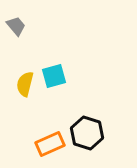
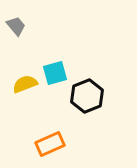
cyan square: moved 1 px right, 3 px up
yellow semicircle: rotated 55 degrees clockwise
black hexagon: moved 37 px up; rotated 20 degrees clockwise
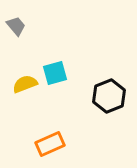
black hexagon: moved 22 px right
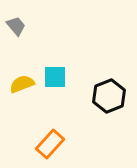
cyan square: moved 4 px down; rotated 15 degrees clockwise
yellow semicircle: moved 3 px left
orange rectangle: rotated 24 degrees counterclockwise
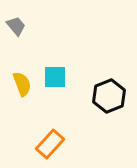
yellow semicircle: rotated 90 degrees clockwise
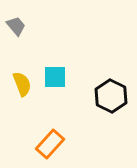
black hexagon: moved 2 px right; rotated 12 degrees counterclockwise
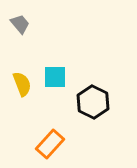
gray trapezoid: moved 4 px right, 2 px up
black hexagon: moved 18 px left, 6 px down
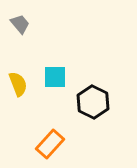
yellow semicircle: moved 4 px left
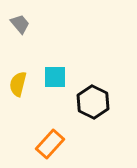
yellow semicircle: rotated 145 degrees counterclockwise
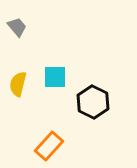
gray trapezoid: moved 3 px left, 3 px down
orange rectangle: moved 1 px left, 2 px down
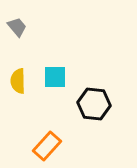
yellow semicircle: moved 3 px up; rotated 15 degrees counterclockwise
black hexagon: moved 1 px right, 2 px down; rotated 20 degrees counterclockwise
orange rectangle: moved 2 px left
